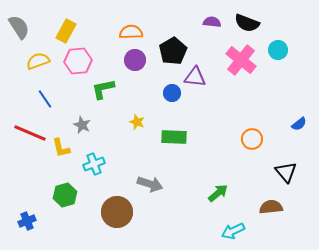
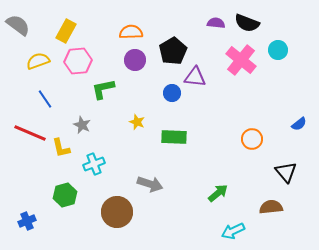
purple semicircle: moved 4 px right, 1 px down
gray semicircle: moved 1 px left, 2 px up; rotated 20 degrees counterclockwise
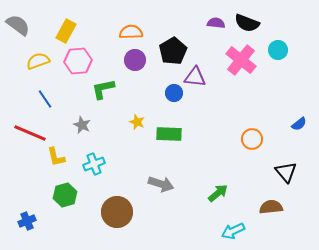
blue circle: moved 2 px right
green rectangle: moved 5 px left, 3 px up
yellow L-shape: moved 5 px left, 9 px down
gray arrow: moved 11 px right
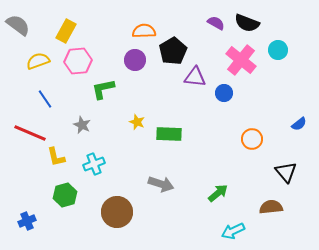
purple semicircle: rotated 24 degrees clockwise
orange semicircle: moved 13 px right, 1 px up
blue circle: moved 50 px right
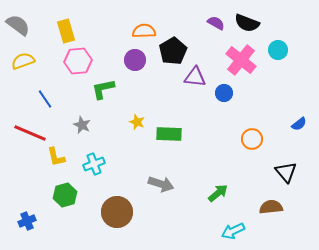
yellow rectangle: rotated 45 degrees counterclockwise
yellow semicircle: moved 15 px left
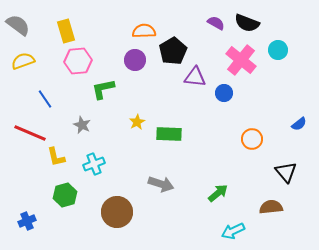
yellow star: rotated 21 degrees clockwise
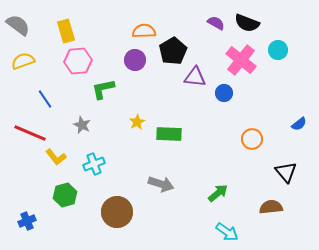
yellow L-shape: rotated 25 degrees counterclockwise
cyan arrow: moved 6 px left, 1 px down; rotated 120 degrees counterclockwise
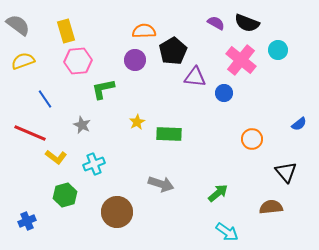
yellow L-shape: rotated 15 degrees counterclockwise
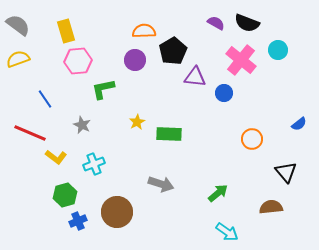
yellow semicircle: moved 5 px left, 2 px up
blue cross: moved 51 px right
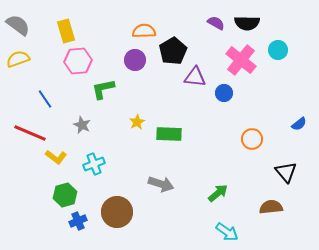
black semicircle: rotated 20 degrees counterclockwise
